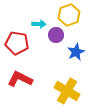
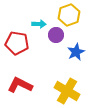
red L-shape: moved 6 px down
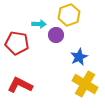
blue star: moved 3 px right, 5 px down
yellow cross: moved 18 px right, 7 px up
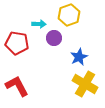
purple circle: moved 2 px left, 3 px down
red L-shape: moved 3 px left, 1 px down; rotated 35 degrees clockwise
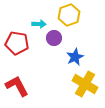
blue star: moved 4 px left
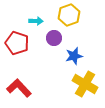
cyan arrow: moved 3 px left, 3 px up
red pentagon: rotated 10 degrees clockwise
blue star: moved 1 px left, 1 px up; rotated 12 degrees clockwise
red L-shape: moved 2 px right, 2 px down; rotated 15 degrees counterclockwise
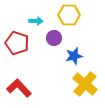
yellow hexagon: rotated 20 degrees clockwise
yellow cross: rotated 10 degrees clockwise
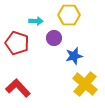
red L-shape: moved 1 px left
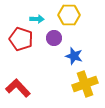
cyan arrow: moved 1 px right, 2 px up
red pentagon: moved 4 px right, 4 px up
blue star: rotated 30 degrees clockwise
yellow cross: rotated 30 degrees clockwise
